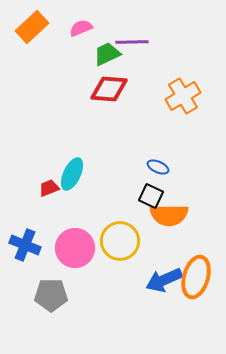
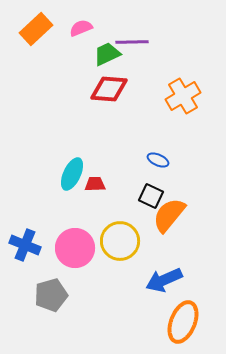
orange rectangle: moved 4 px right, 2 px down
blue ellipse: moved 7 px up
red trapezoid: moved 46 px right, 4 px up; rotated 20 degrees clockwise
orange semicircle: rotated 129 degrees clockwise
orange ellipse: moved 13 px left, 45 px down; rotated 6 degrees clockwise
gray pentagon: rotated 16 degrees counterclockwise
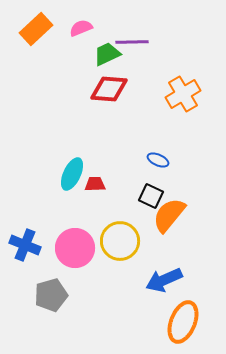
orange cross: moved 2 px up
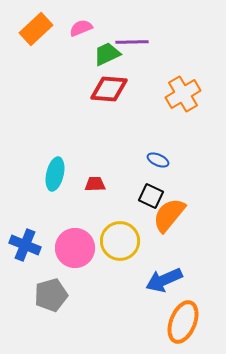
cyan ellipse: moved 17 px left; rotated 12 degrees counterclockwise
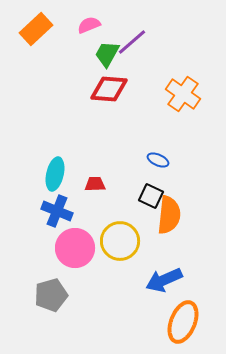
pink semicircle: moved 8 px right, 3 px up
purple line: rotated 40 degrees counterclockwise
green trapezoid: rotated 36 degrees counterclockwise
orange cross: rotated 24 degrees counterclockwise
orange semicircle: rotated 147 degrees clockwise
blue cross: moved 32 px right, 34 px up
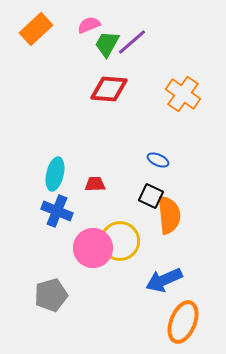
green trapezoid: moved 10 px up
orange semicircle: rotated 12 degrees counterclockwise
pink circle: moved 18 px right
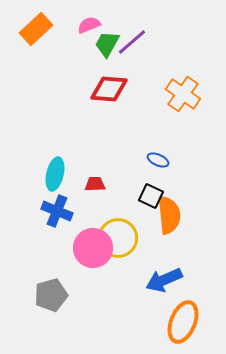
yellow circle: moved 2 px left, 3 px up
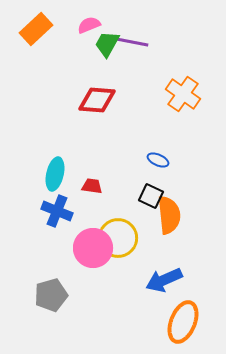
purple line: rotated 52 degrees clockwise
red diamond: moved 12 px left, 11 px down
red trapezoid: moved 3 px left, 2 px down; rotated 10 degrees clockwise
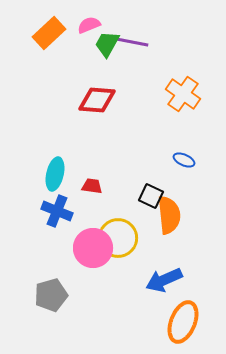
orange rectangle: moved 13 px right, 4 px down
blue ellipse: moved 26 px right
